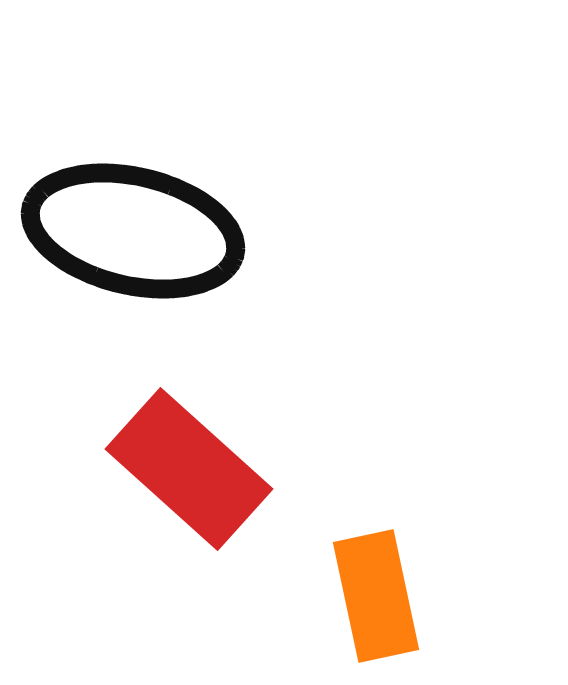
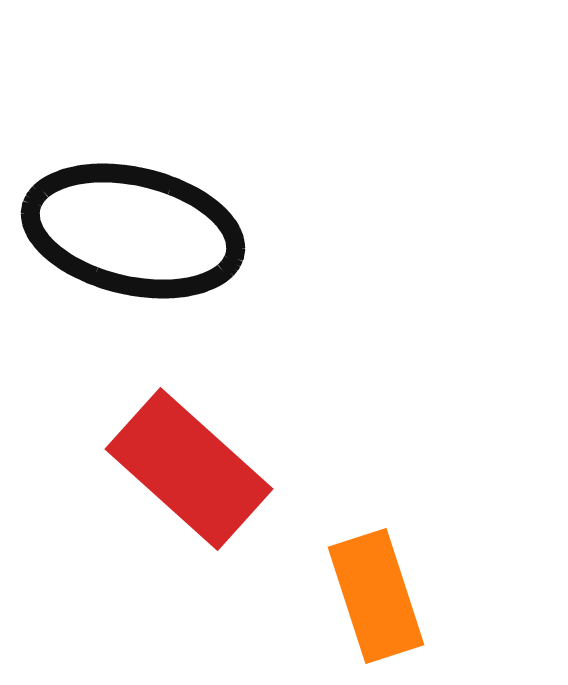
orange rectangle: rotated 6 degrees counterclockwise
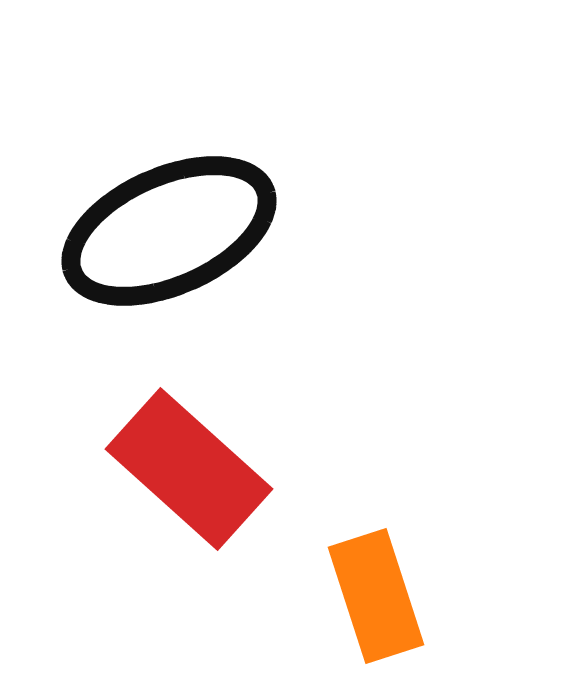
black ellipse: moved 36 px right; rotated 37 degrees counterclockwise
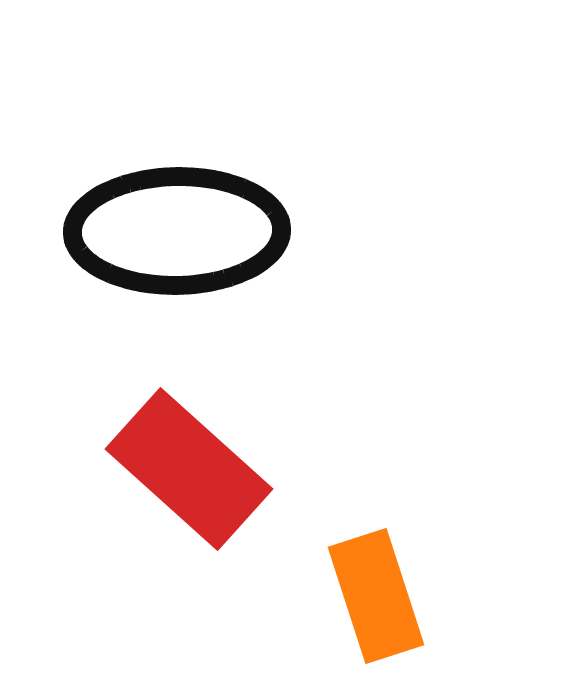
black ellipse: moved 8 px right; rotated 23 degrees clockwise
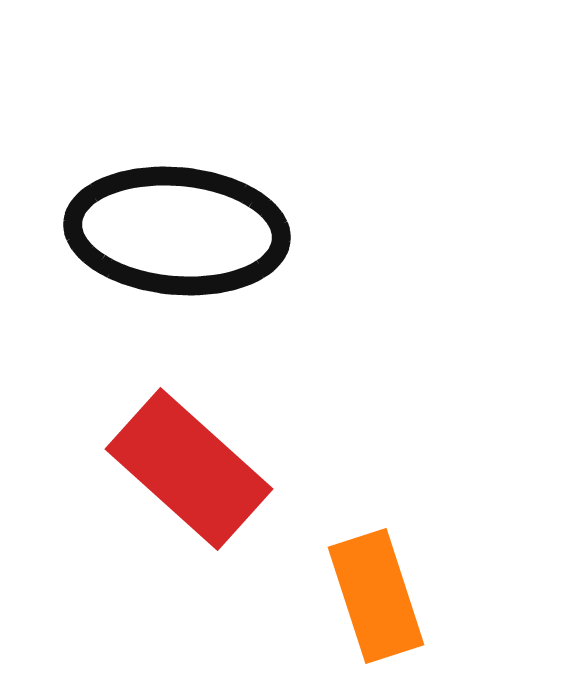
black ellipse: rotated 6 degrees clockwise
